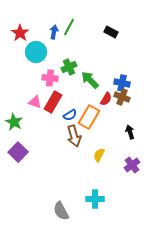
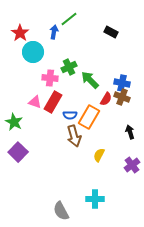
green line: moved 8 px up; rotated 24 degrees clockwise
cyan circle: moved 3 px left
blue semicircle: rotated 32 degrees clockwise
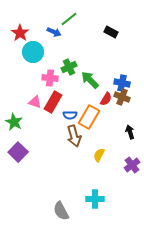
blue arrow: rotated 104 degrees clockwise
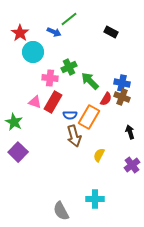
green arrow: moved 1 px down
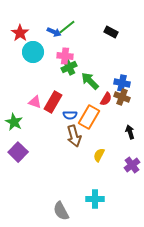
green line: moved 2 px left, 8 px down
pink cross: moved 15 px right, 22 px up
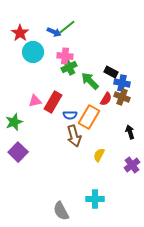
black rectangle: moved 40 px down
pink triangle: moved 1 px up; rotated 32 degrees counterclockwise
green star: rotated 24 degrees clockwise
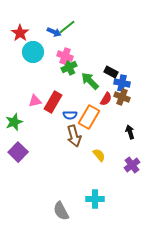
pink cross: rotated 14 degrees clockwise
yellow semicircle: rotated 112 degrees clockwise
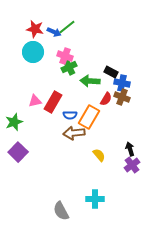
red star: moved 15 px right, 4 px up; rotated 24 degrees counterclockwise
green arrow: rotated 42 degrees counterclockwise
black arrow: moved 17 px down
brown arrow: moved 3 px up; rotated 100 degrees clockwise
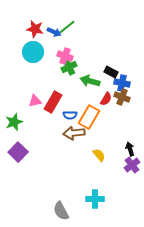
green arrow: rotated 12 degrees clockwise
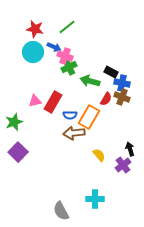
blue arrow: moved 15 px down
purple cross: moved 9 px left
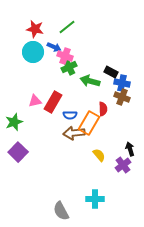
red semicircle: moved 3 px left, 10 px down; rotated 32 degrees counterclockwise
orange rectangle: moved 6 px down
